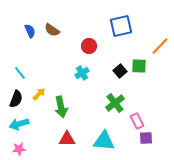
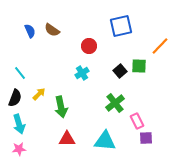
black semicircle: moved 1 px left, 1 px up
cyan arrow: rotated 90 degrees counterclockwise
cyan triangle: moved 1 px right
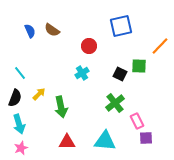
black square: moved 3 px down; rotated 24 degrees counterclockwise
red triangle: moved 3 px down
pink star: moved 2 px right, 1 px up; rotated 16 degrees counterclockwise
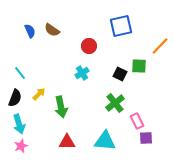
pink star: moved 2 px up
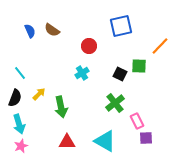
cyan triangle: rotated 25 degrees clockwise
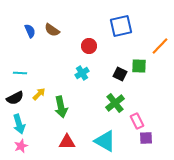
cyan line: rotated 48 degrees counterclockwise
black semicircle: rotated 42 degrees clockwise
